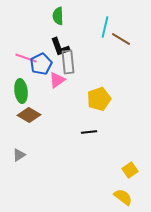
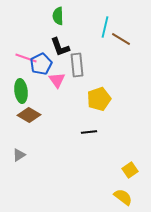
gray rectangle: moved 9 px right, 3 px down
pink triangle: rotated 30 degrees counterclockwise
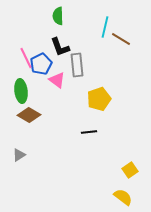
pink line: rotated 45 degrees clockwise
pink triangle: rotated 18 degrees counterclockwise
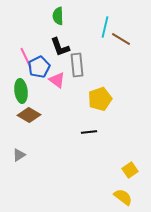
blue pentagon: moved 2 px left, 3 px down
yellow pentagon: moved 1 px right
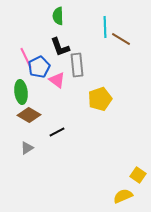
cyan line: rotated 15 degrees counterclockwise
green ellipse: moved 1 px down
black line: moved 32 px left; rotated 21 degrees counterclockwise
gray triangle: moved 8 px right, 7 px up
yellow square: moved 8 px right, 5 px down; rotated 21 degrees counterclockwise
yellow semicircle: moved 1 px up; rotated 60 degrees counterclockwise
